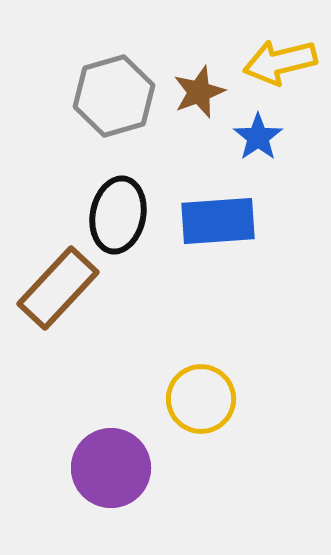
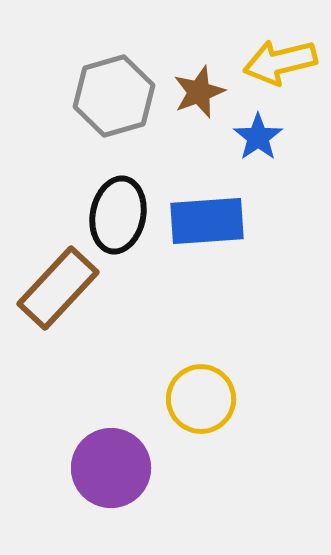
blue rectangle: moved 11 px left
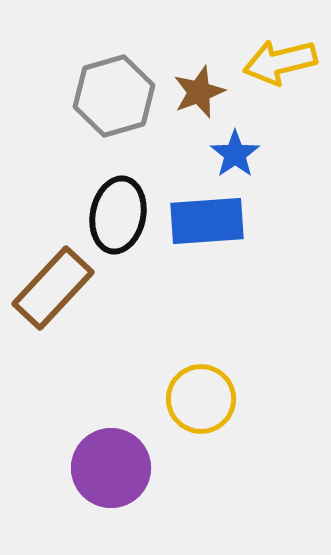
blue star: moved 23 px left, 17 px down
brown rectangle: moved 5 px left
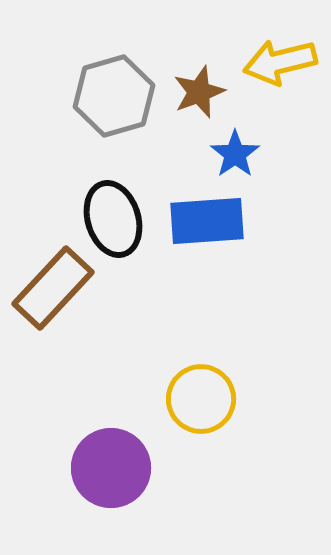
black ellipse: moved 5 px left, 4 px down; rotated 28 degrees counterclockwise
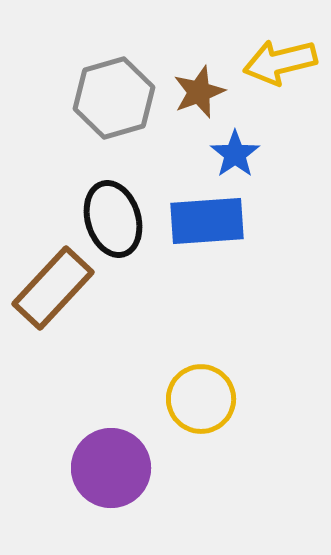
gray hexagon: moved 2 px down
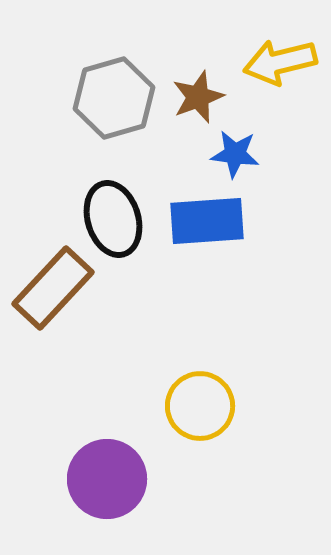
brown star: moved 1 px left, 5 px down
blue star: rotated 30 degrees counterclockwise
yellow circle: moved 1 px left, 7 px down
purple circle: moved 4 px left, 11 px down
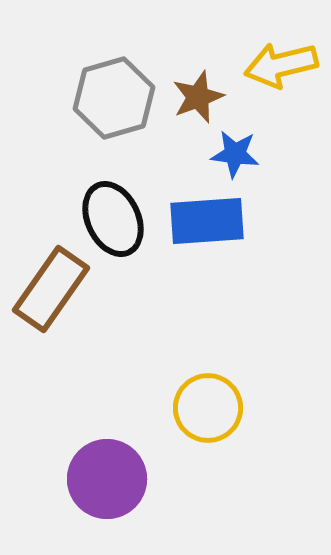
yellow arrow: moved 1 px right, 3 px down
black ellipse: rotated 8 degrees counterclockwise
brown rectangle: moved 2 px left, 1 px down; rotated 8 degrees counterclockwise
yellow circle: moved 8 px right, 2 px down
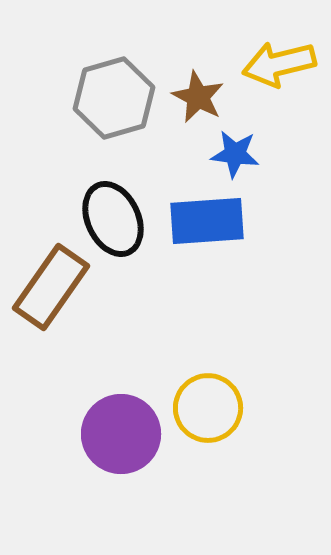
yellow arrow: moved 2 px left, 1 px up
brown star: rotated 24 degrees counterclockwise
brown rectangle: moved 2 px up
purple circle: moved 14 px right, 45 px up
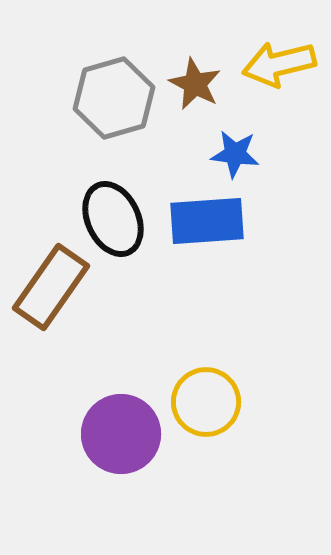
brown star: moved 3 px left, 13 px up
yellow circle: moved 2 px left, 6 px up
